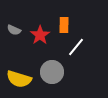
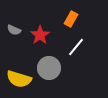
orange rectangle: moved 7 px right, 6 px up; rotated 28 degrees clockwise
gray circle: moved 3 px left, 4 px up
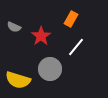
gray semicircle: moved 3 px up
red star: moved 1 px right, 1 px down
gray circle: moved 1 px right, 1 px down
yellow semicircle: moved 1 px left, 1 px down
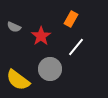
yellow semicircle: rotated 20 degrees clockwise
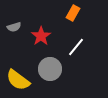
orange rectangle: moved 2 px right, 6 px up
gray semicircle: rotated 40 degrees counterclockwise
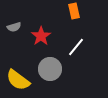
orange rectangle: moved 1 px right, 2 px up; rotated 42 degrees counterclockwise
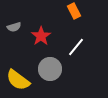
orange rectangle: rotated 14 degrees counterclockwise
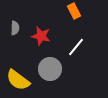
gray semicircle: moved 1 px right, 1 px down; rotated 72 degrees counterclockwise
red star: rotated 24 degrees counterclockwise
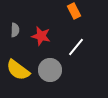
gray semicircle: moved 2 px down
gray circle: moved 1 px down
yellow semicircle: moved 10 px up
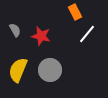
orange rectangle: moved 1 px right, 1 px down
gray semicircle: rotated 32 degrees counterclockwise
white line: moved 11 px right, 13 px up
yellow semicircle: rotated 75 degrees clockwise
